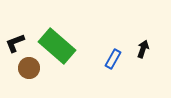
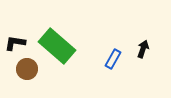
black L-shape: rotated 30 degrees clockwise
brown circle: moved 2 px left, 1 px down
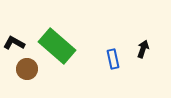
black L-shape: moved 1 px left; rotated 20 degrees clockwise
blue rectangle: rotated 42 degrees counterclockwise
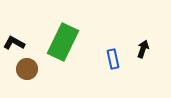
green rectangle: moved 6 px right, 4 px up; rotated 75 degrees clockwise
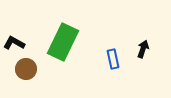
brown circle: moved 1 px left
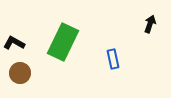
black arrow: moved 7 px right, 25 px up
brown circle: moved 6 px left, 4 px down
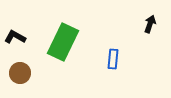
black L-shape: moved 1 px right, 6 px up
blue rectangle: rotated 18 degrees clockwise
